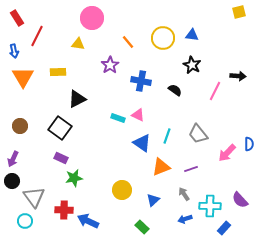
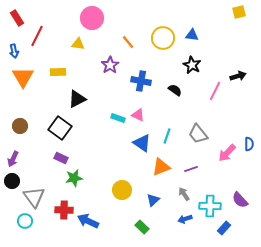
black arrow at (238, 76): rotated 21 degrees counterclockwise
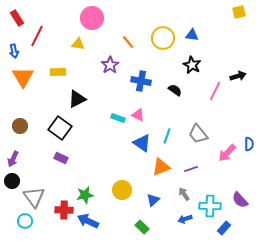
green star at (74, 178): moved 11 px right, 17 px down
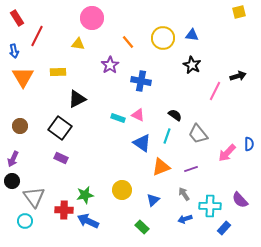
black semicircle at (175, 90): moved 25 px down
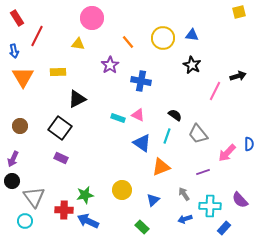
purple line at (191, 169): moved 12 px right, 3 px down
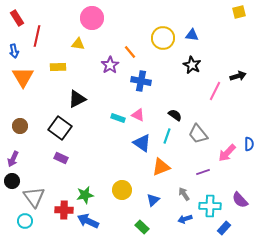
red line at (37, 36): rotated 15 degrees counterclockwise
orange line at (128, 42): moved 2 px right, 10 px down
yellow rectangle at (58, 72): moved 5 px up
